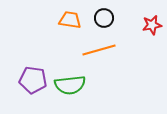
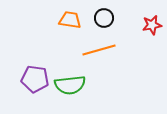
purple pentagon: moved 2 px right, 1 px up
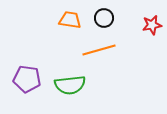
purple pentagon: moved 8 px left
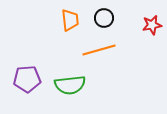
orange trapezoid: rotated 75 degrees clockwise
purple pentagon: rotated 12 degrees counterclockwise
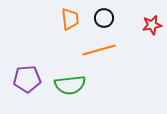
orange trapezoid: moved 1 px up
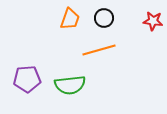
orange trapezoid: rotated 25 degrees clockwise
red star: moved 1 px right, 4 px up; rotated 18 degrees clockwise
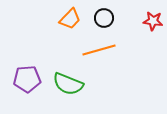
orange trapezoid: rotated 25 degrees clockwise
green semicircle: moved 2 px left, 1 px up; rotated 28 degrees clockwise
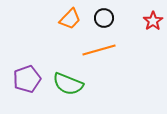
red star: rotated 30 degrees clockwise
purple pentagon: rotated 16 degrees counterclockwise
